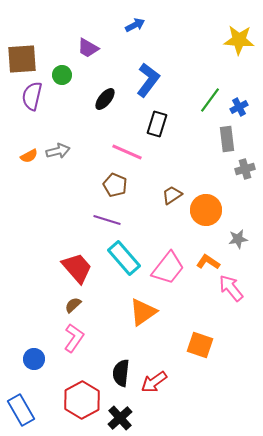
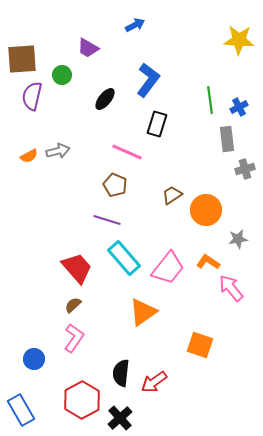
green line: rotated 44 degrees counterclockwise
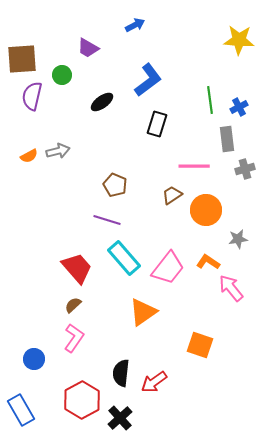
blue L-shape: rotated 16 degrees clockwise
black ellipse: moved 3 px left, 3 px down; rotated 15 degrees clockwise
pink line: moved 67 px right, 14 px down; rotated 24 degrees counterclockwise
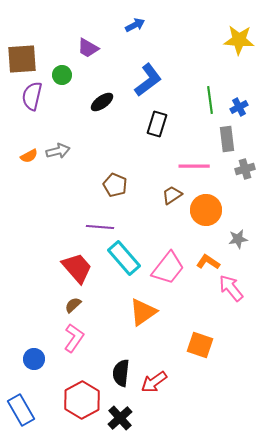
purple line: moved 7 px left, 7 px down; rotated 12 degrees counterclockwise
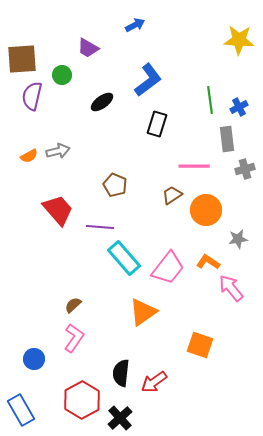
red trapezoid: moved 19 px left, 58 px up
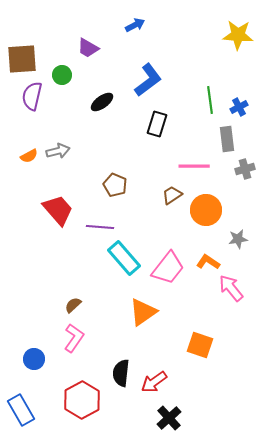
yellow star: moved 1 px left, 5 px up
black cross: moved 49 px right
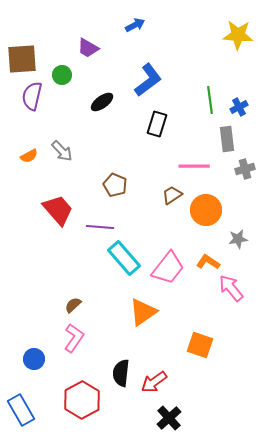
gray arrow: moved 4 px right; rotated 60 degrees clockwise
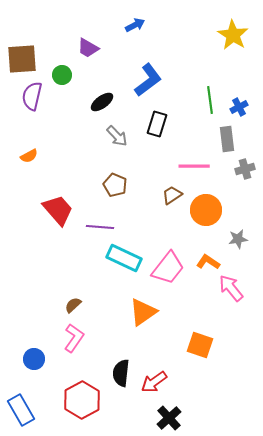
yellow star: moved 5 px left; rotated 28 degrees clockwise
gray arrow: moved 55 px right, 15 px up
cyan rectangle: rotated 24 degrees counterclockwise
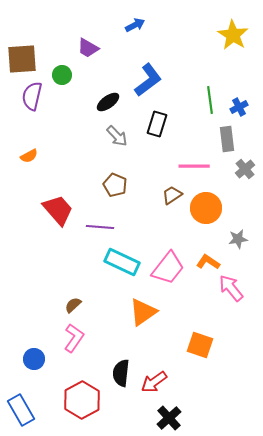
black ellipse: moved 6 px right
gray cross: rotated 24 degrees counterclockwise
orange circle: moved 2 px up
cyan rectangle: moved 2 px left, 4 px down
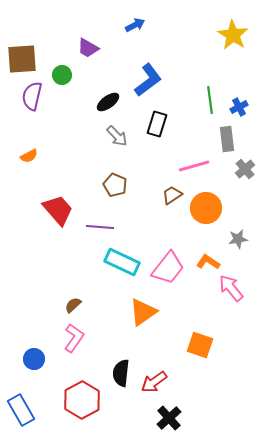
pink line: rotated 16 degrees counterclockwise
